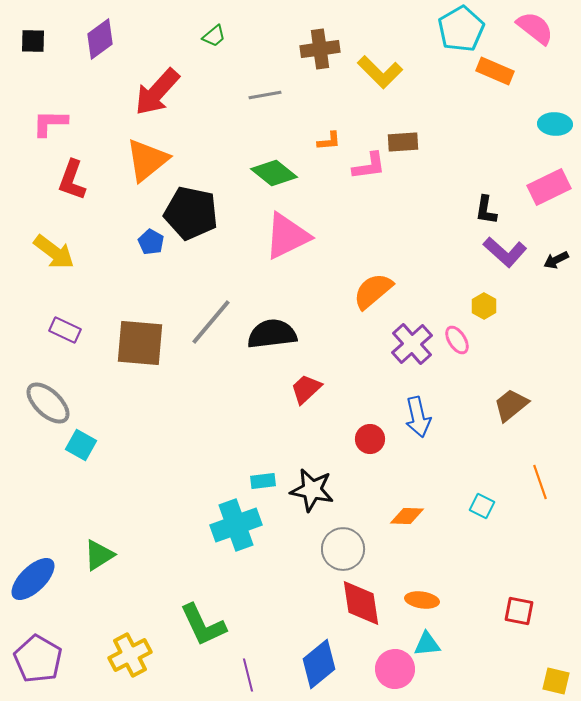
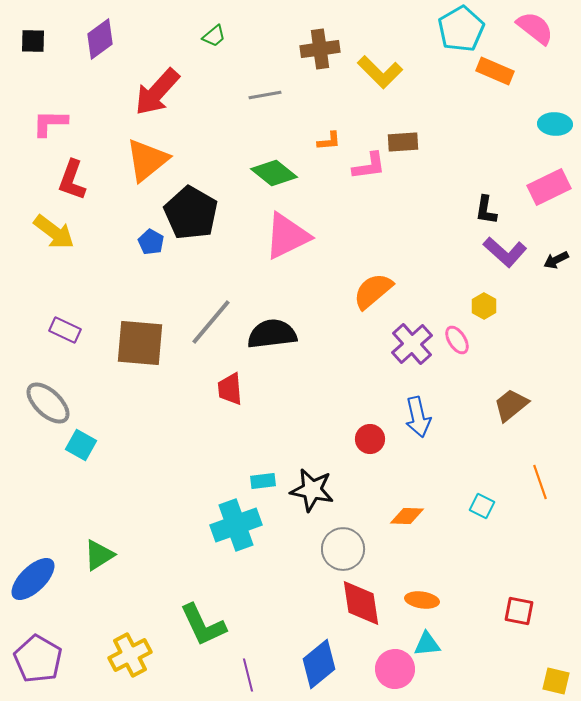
black pentagon at (191, 213): rotated 18 degrees clockwise
yellow arrow at (54, 252): moved 20 px up
red trapezoid at (306, 389): moved 76 px left; rotated 52 degrees counterclockwise
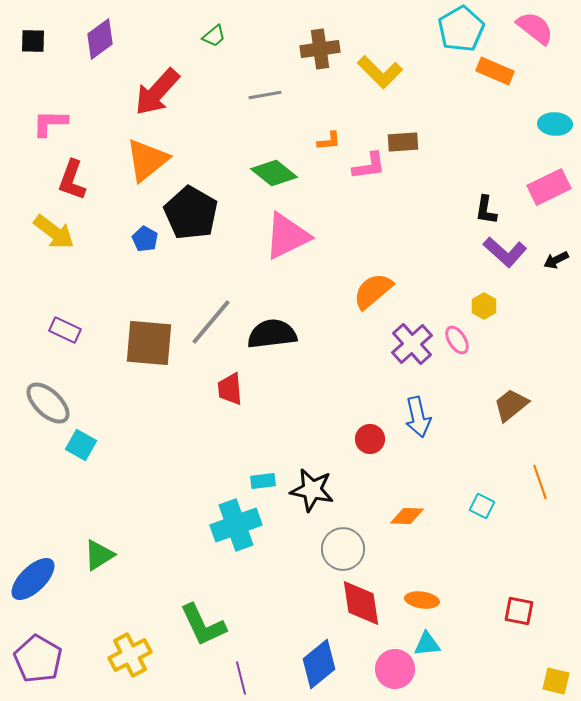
blue pentagon at (151, 242): moved 6 px left, 3 px up
brown square at (140, 343): moved 9 px right
purple line at (248, 675): moved 7 px left, 3 px down
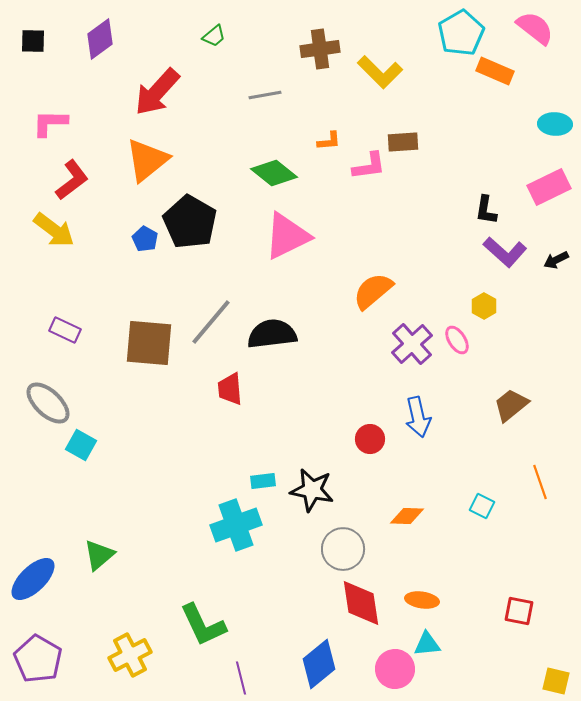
cyan pentagon at (461, 29): moved 4 px down
red L-shape at (72, 180): rotated 147 degrees counterclockwise
black pentagon at (191, 213): moved 1 px left, 9 px down
yellow arrow at (54, 232): moved 2 px up
green triangle at (99, 555): rotated 8 degrees counterclockwise
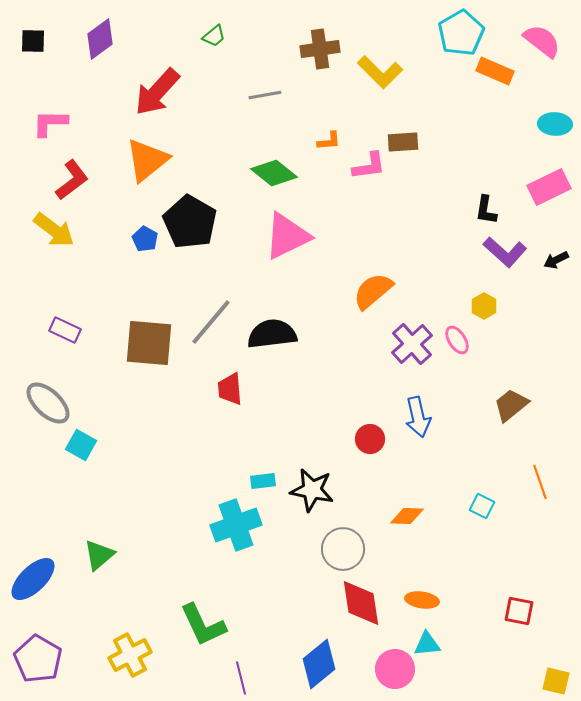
pink semicircle at (535, 28): moved 7 px right, 13 px down
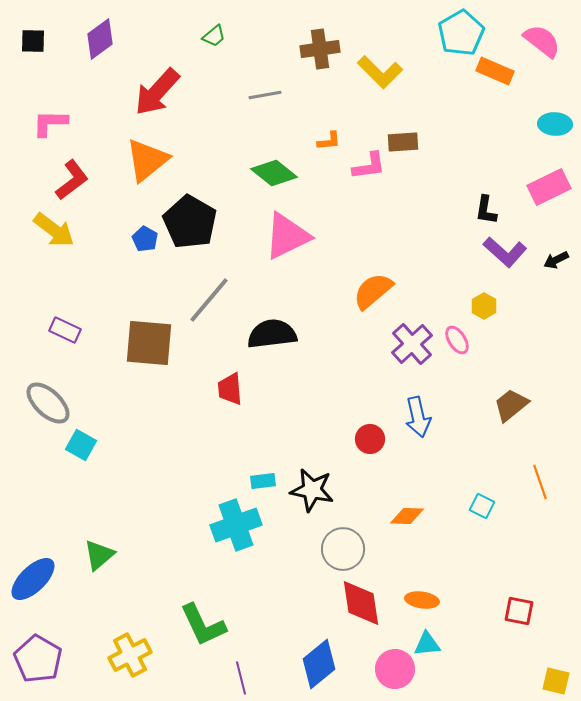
gray line at (211, 322): moved 2 px left, 22 px up
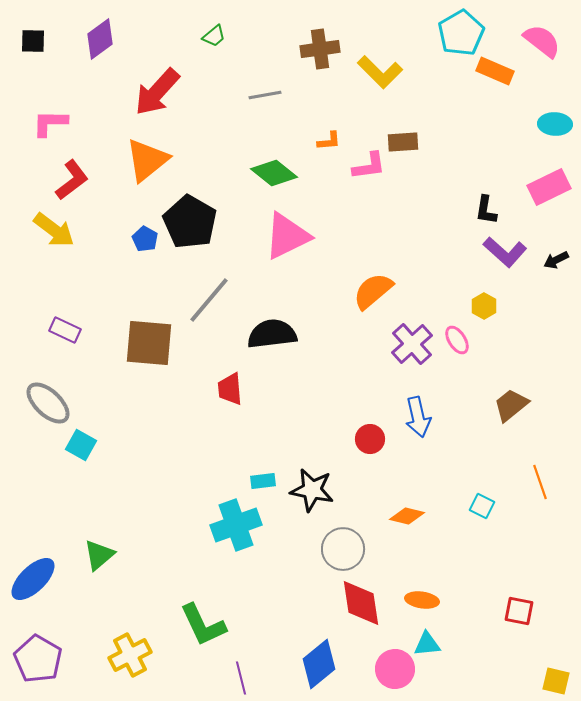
orange diamond at (407, 516): rotated 12 degrees clockwise
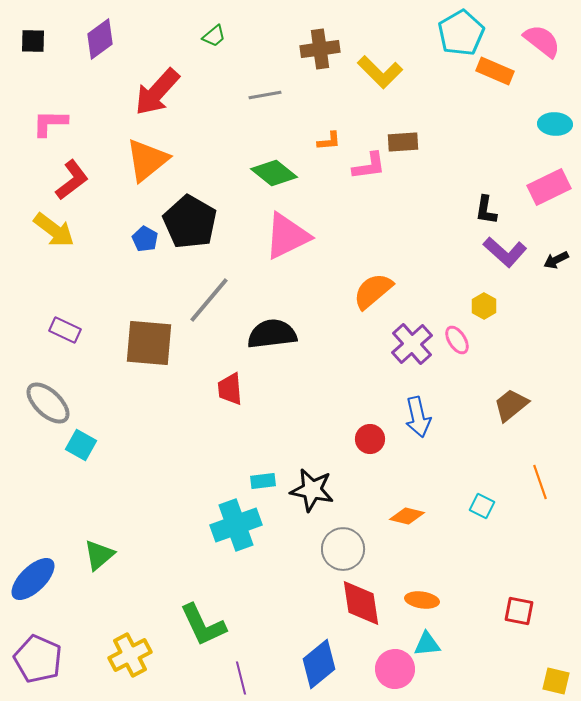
purple pentagon at (38, 659): rotated 6 degrees counterclockwise
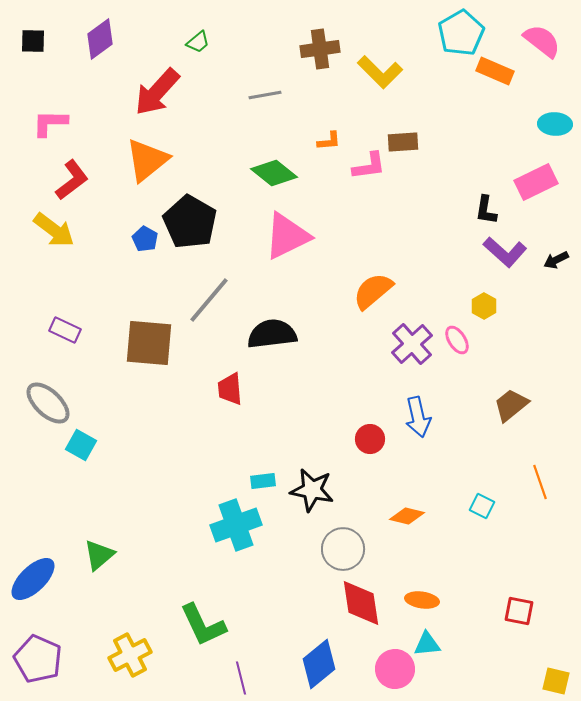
green trapezoid at (214, 36): moved 16 px left, 6 px down
pink rectangle at (549, 187): moved 13 px left, 5 px up
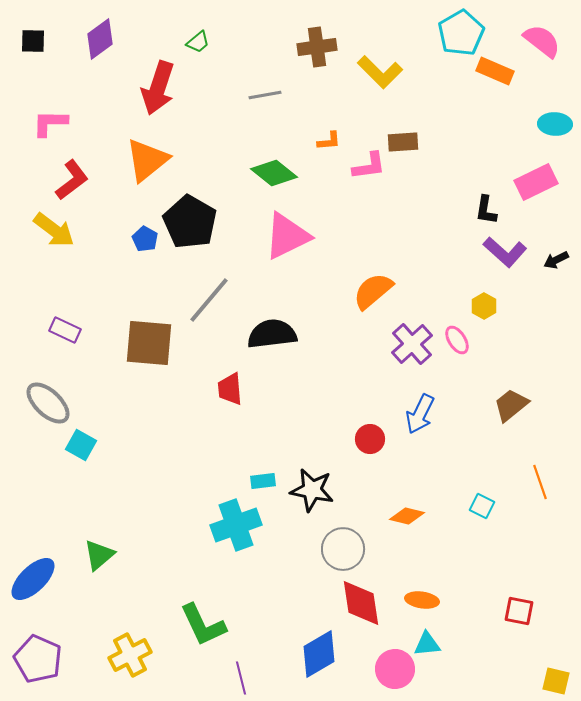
brown cross at (320, 49): moved 3 px left, 2 px up
red arrow at (157, 92): moved 1 px right, 4 px up; rotated 24 degrees counterclockwise
blue arrow at (418, 417): moved 2 px right, 3 px up; rotated 39 degrees clockwise
blue diamond at (319, 664): moved 10 px up; rotated 9 degrees clockwise
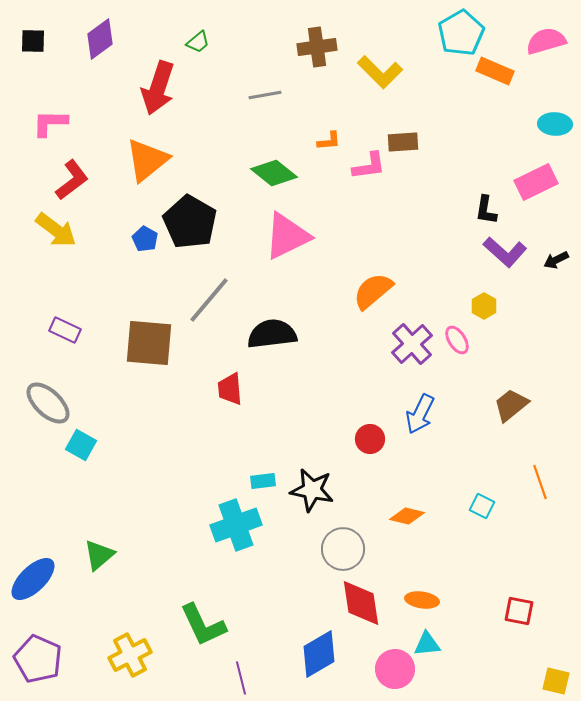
pink semicircle at (542, 41): moved 4 px right; rotated 54 degrees counterclockwise
yellow arrow at (54, 230): moved 2 px right
